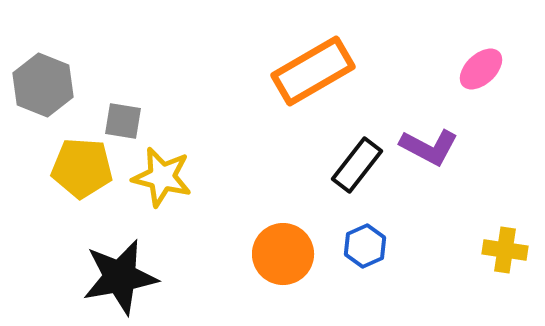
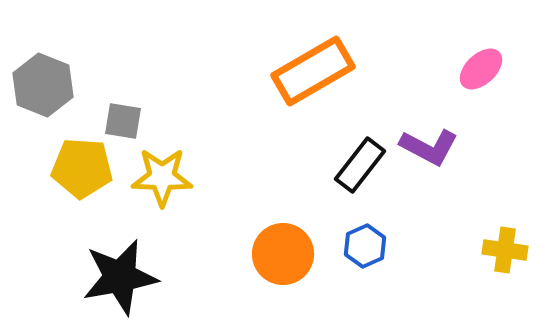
black rectangle: moved 3 px right
yellow star: rotated 12 degrees counterclockwise
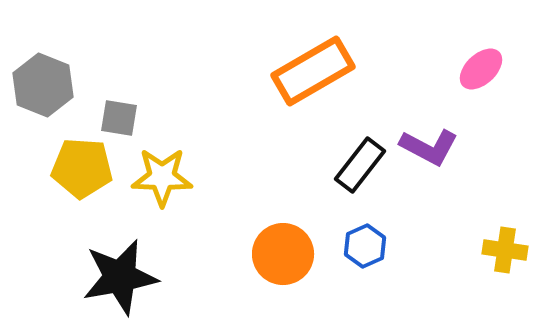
gray square: moved 4 px left, 3 px up
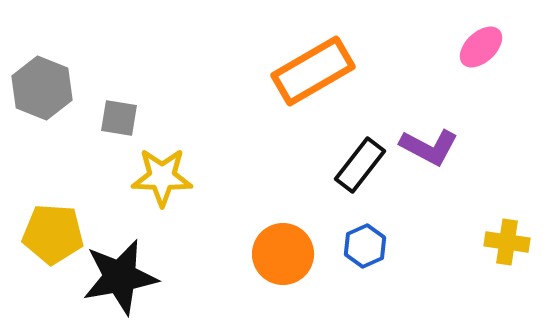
pink ellipse: moved 22 px up
gray hexagon: moved 1 px left, 3 px down
yellow pentagon: moved 29 px left, 66 px down
yellow cross: moved 2 px right, 8 px up
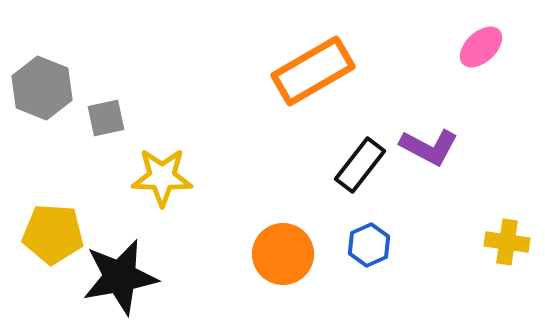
gray square: moved 13 px left; rotated 21 degrees counterclockwise
blue hexagon: moved 4 px right, 1 px up
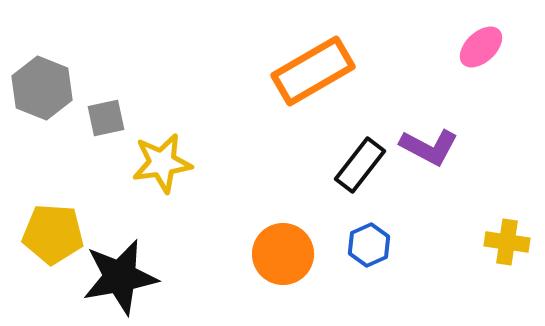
yellow star: moved 14 px up; rotated 10 degrees counterclockwise
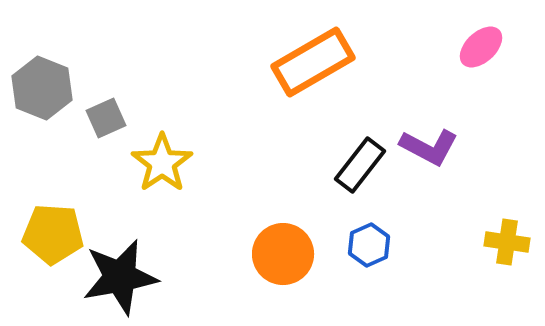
orange rectangle: moved 9 px up
gray square: rotated 12 degrees counterclockwise
yellow star: rotated 26 degrees counterclockwise
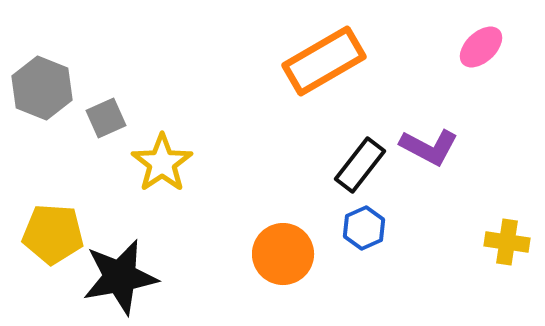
orange rectangle: moved 11 px right, 1 px up
blue hexagon: moved 5 px left, 17 px up
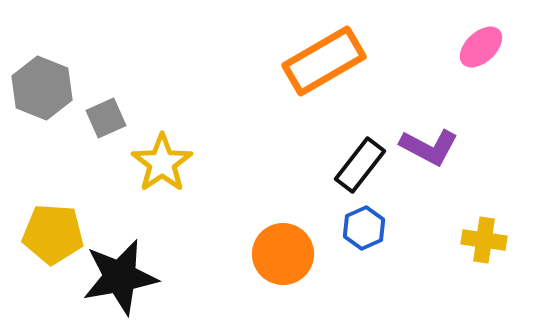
yellow cross: moved 23 px left, 2 px up
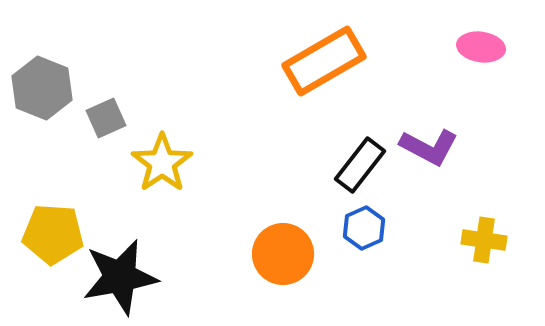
pink ellipse: rotated 51 degrees clockwise
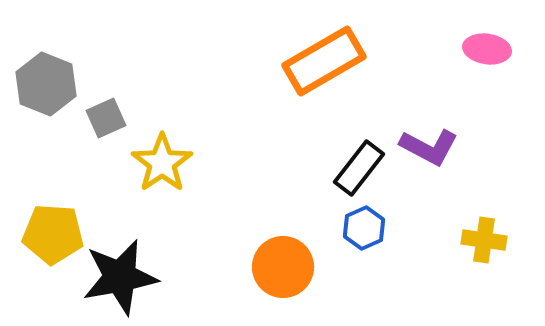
pink ellipse: moved 6 px right, 2 px down
gray hexagon: moved 4 px right, 4 px up
black rectangle: moved 1 px left, 3 px down
orange circle: moved 13 px down
